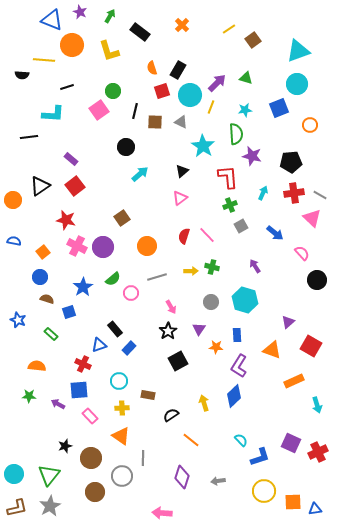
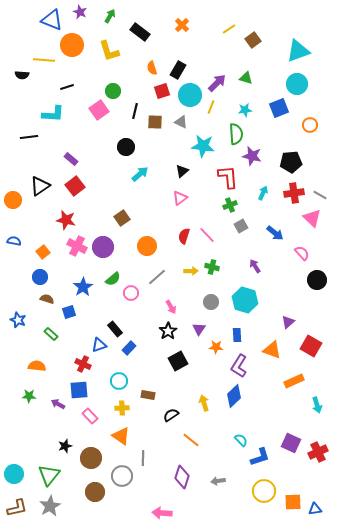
cyan star at (203, 146): rotated 25 degrees counterclockwise
gray line at (157, 277): rotated 24 degrees counterclockwise
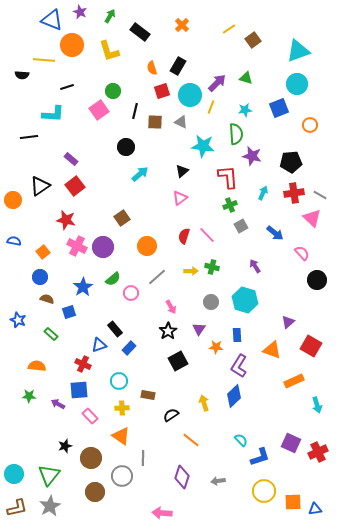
black rectangle at (178, 70): moved 4 px up
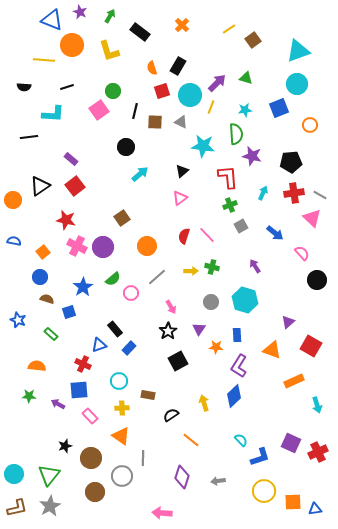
black semicircle at (22, 75): moved 2 px right, 12 px down
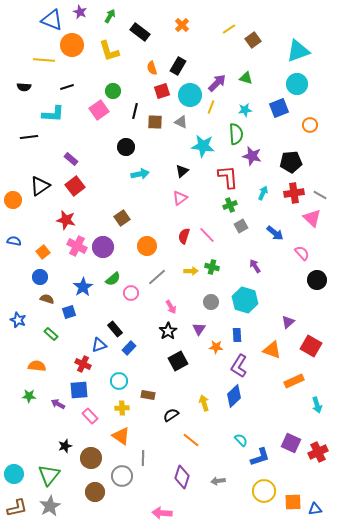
cyan arrow at (140, 174): rotated 30 degrees clockwise
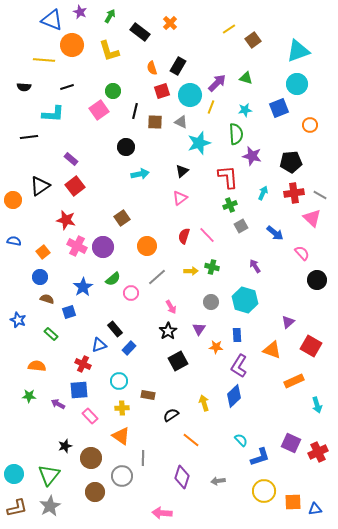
orange cross at (182, 25): moved 12 px left, 2 px up
cyan star at (203, 146): moved 4 px left, 3 px up; rotated 25 degrees counterclockwise
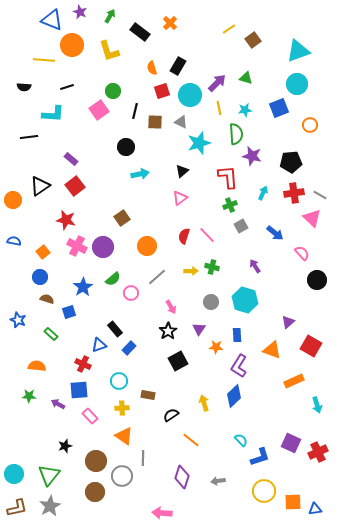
yellow line at (211, 107): moved 8 px right, 1 px down; rotated 32 degrees counterclockwise
orange triangle at (121, 436): moved 3 px right
brown circle at (91, 458): moved 5 px right, 3 px down
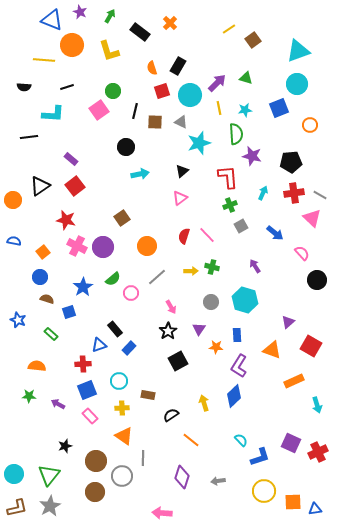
red cross at (83, 364): rotated 28 degrees counterclockwise
blue square at (79, 390): moved 8 px right; rotated 18 degrees counterclockwise
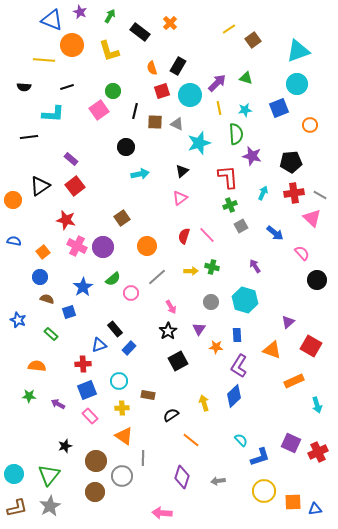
gray triangle at (181, 122): moved 4 px left, 2 px down
